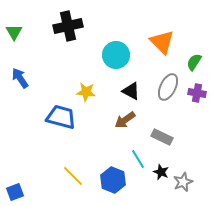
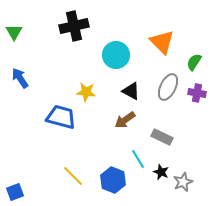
black cross: moved 6 px right
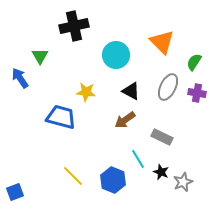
green triangle: moved 26 px right, 24 px down
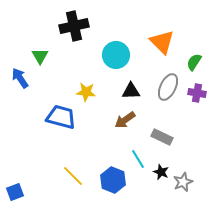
black triangle: rotated 30 degrees counterclockwise
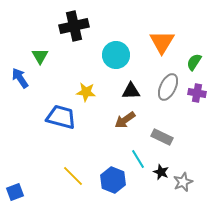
orange triangle: rotated 16 degrees clockwise
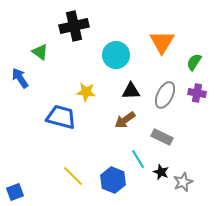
green triangle: moved 4 px up; rotated 24 degrees counterclockwise
gray ellipse: moved 3 px left, 8 px down
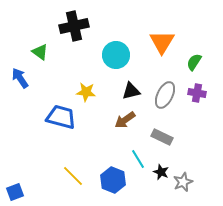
black triangle: rotated 12 degrees counterclockwise
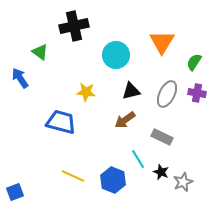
gray ellipse: moved 2 px right, 1 px up
blue trapezoid: moved 5 px down
yellow line: rotated 20 degrees counterclockwise
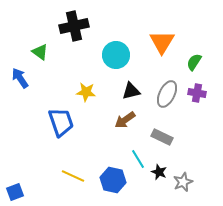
blue trapezoid: rotated 56 degrees clockwise
black star: moved 2 px left
blue hexagon: rotated 10 degrees counterclockwise
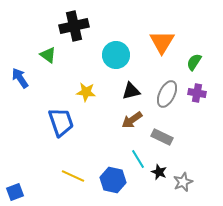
green triangle: moved 8 px right, 3 px down
brown arrow: moved 7 px right
